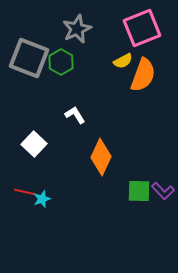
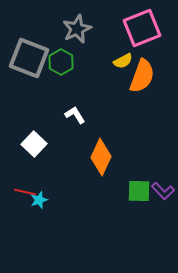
orange semicircle: moved 1 px left, 1 px down
cyan star: moved 3 px left, 1 px down
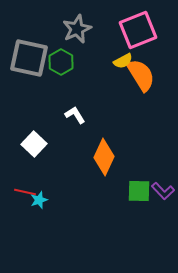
pink square: moved 4 px left, 2 px down
gray square: rotated 9 degrees counterclockwise
orange semicircle: moved 1 px left, 1 px up; rotated 52 degrees counterclockwise
orange diamond: moved 3 px right
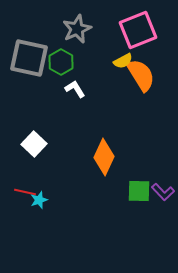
white L-shape: moved 26 px up
purple L-shape: moved 1 px down
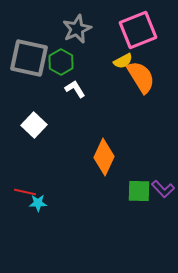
orange semicircle: moved 2 px down
white square: moved 19 px up
purple L-shape: moved 3 px up
cyan star: moved 1 px left, 3 px down; rotated 18 degrees clockwise
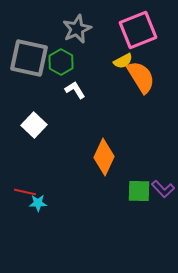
white L-shape: moved 1 px down
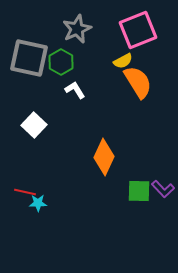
orange semicircle: moved 3 px left, 5 px down
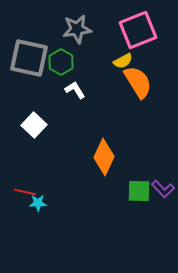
gray star: rotated 16 degrees clockwise
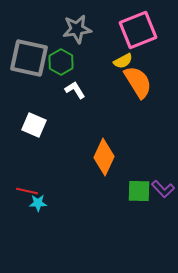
white square: rotated 20 degrees counterclockwise
red line: moved 2 px right, 1 px up
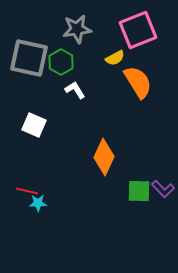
yellow semicircle: moved 8 px left, 3 px up
